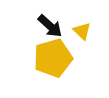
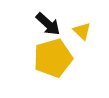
black arrow: moved 2 px left, 2 px up
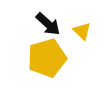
yellow pentagon: moved 6 px left
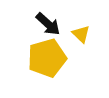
yellow triangle: moved 1 px left, 3 px down
